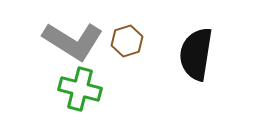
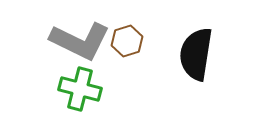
gray L-shape: moved 7 px right; rotated 6 degrees counterclockwise
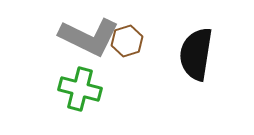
gray L-shape: moved 9 px right, 4 px up
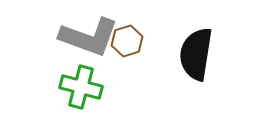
gray L-shape: rotated 6 degrees counterclockwise
green cross: moved 1 px right, 2 px up
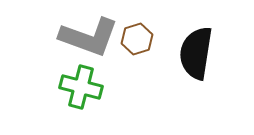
brown hexagon: moved 10 px right, 2 px up
black semicircle: moved 1 px up
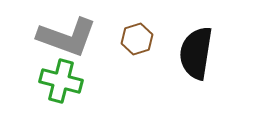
gray L-shape: moved 22 px left
green cross: moved 20 px left, 6 px up
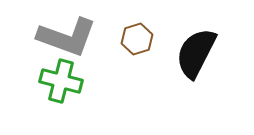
black semicircle: rotated 18 degrees clockwise
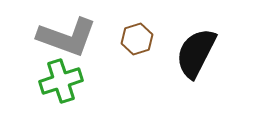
green cross: rotated 33 degrees counterclockwise
